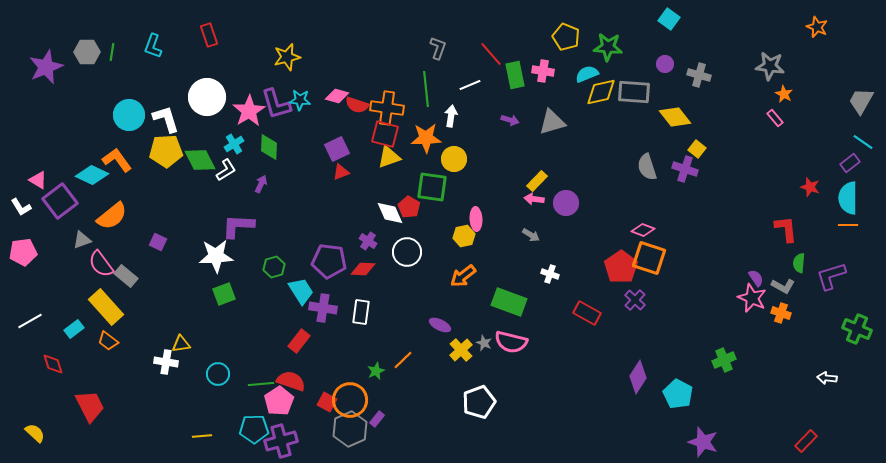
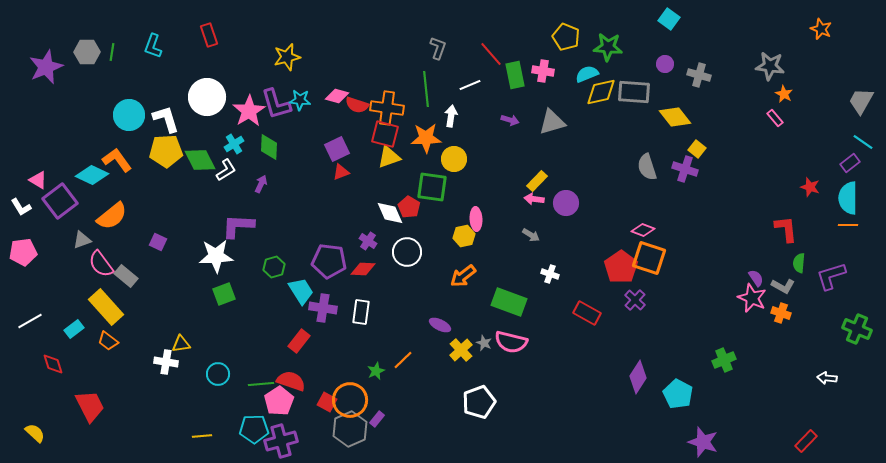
orange star at (817, 27): moved 4 px right, 2 px down
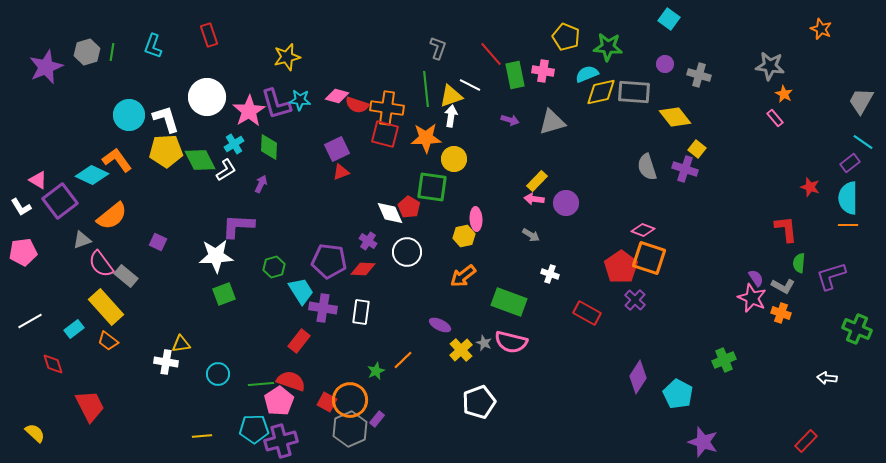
gray hexagon at (87, 52): rotated 15 degrees counterclockwise
white line at (470, 85): rotated 50 degrees clockwise
yellow triangle at (389, 157): moved 62 px right, 61 px up
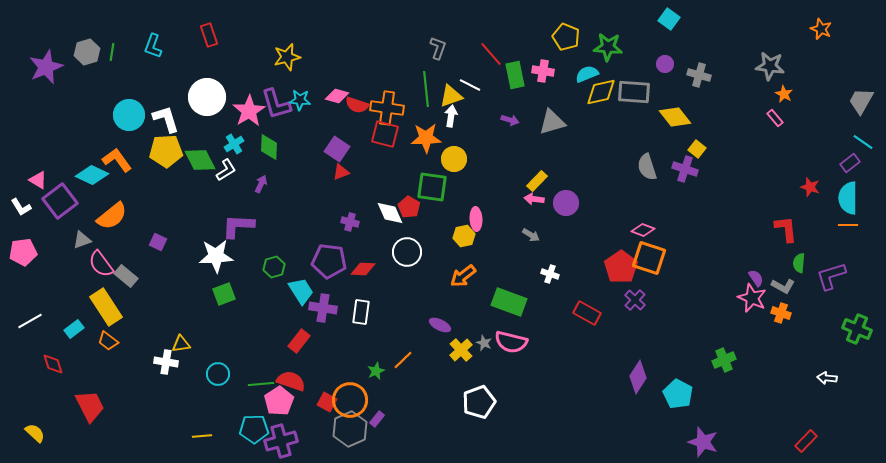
purple square at (337, 149): rotated 30 degrees counterclockwise
purple cross at (368, 241): moved 18 px left, 19 px up; rotated 18 degrees counterclockwise
yellow rectangle at (106, 307): rotated 9 degrees clockwise
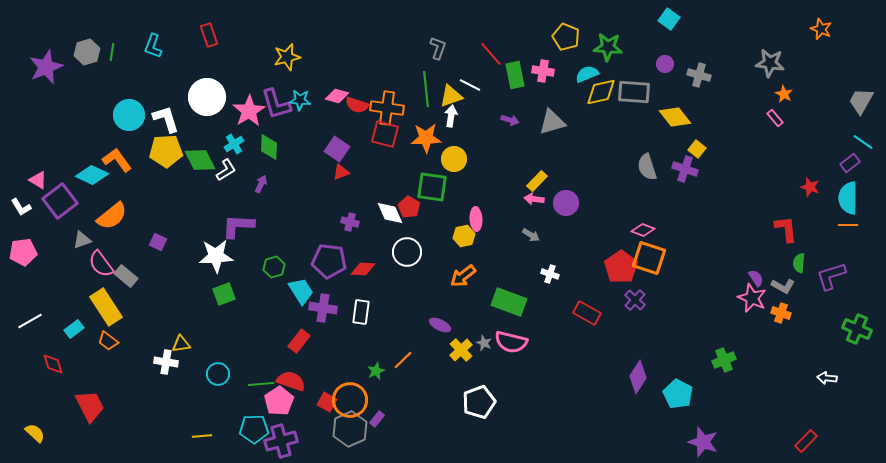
gray star at (770, 66): moved 3 px up
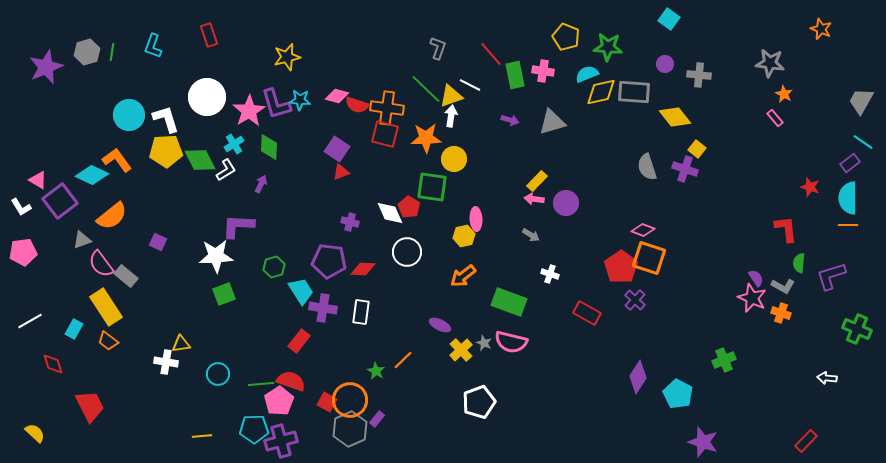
gray cross at (699, 75): rotated 10 degrees counterclockwise
green line at (426, 89): rotated 40 degrees counterclockwise
cyan rectangle at (74, 329): rotated 24 degrees counterclockwise
green star at (376, 371): rotated 18 degrees counterclockwise
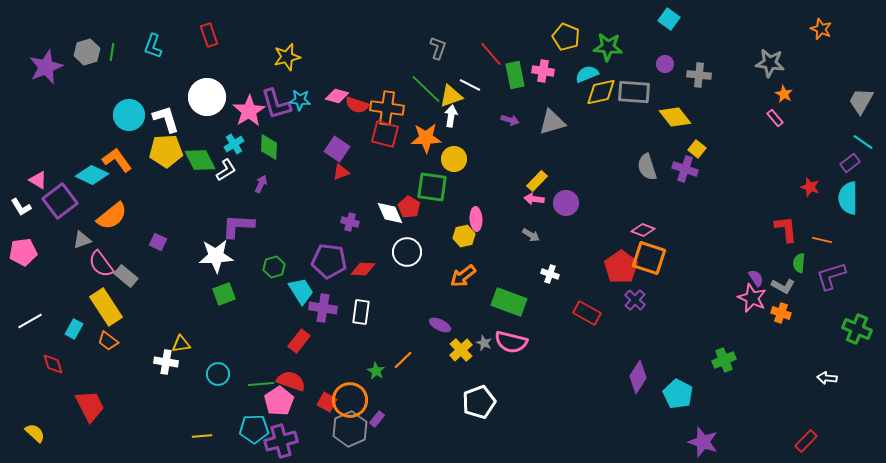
orange line at (848, 225): moved 26 px left, 15 px down; rotated 12 degrees clockwise
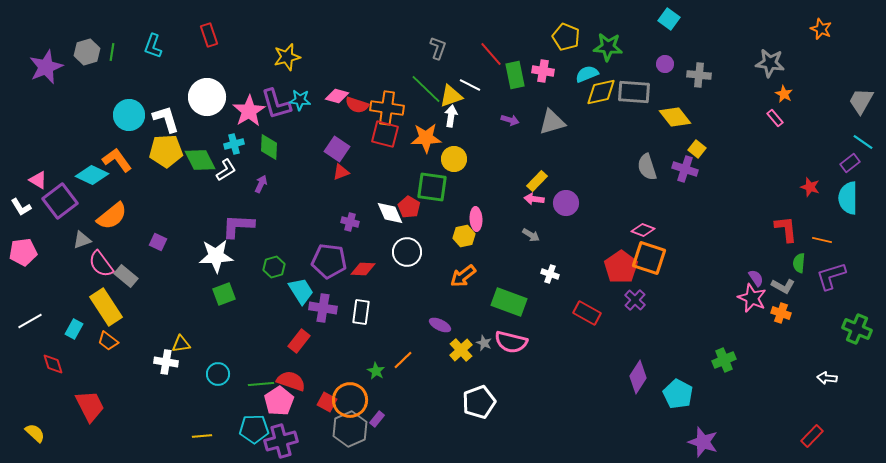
cyan cross at (234, 144): rotated 18 degrees clockwise
red rectangle at (806, 441): moved 6 px right, 5 px up
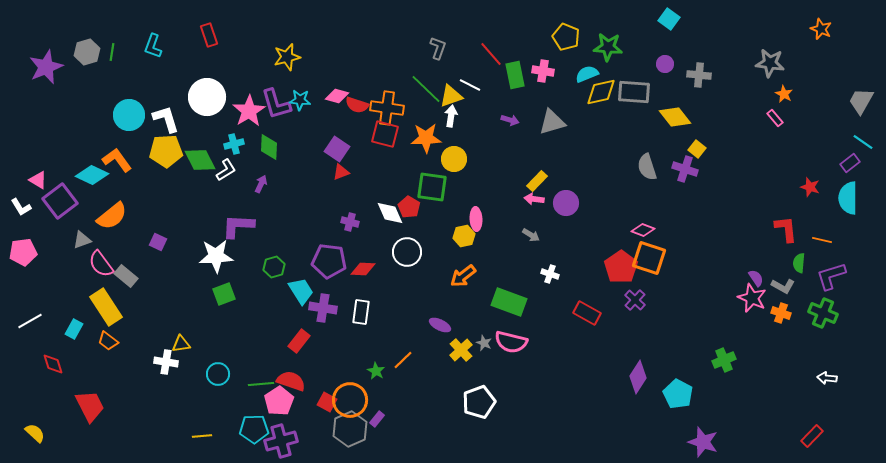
green cross at (857, 329): moved 34 px left, 16 px up
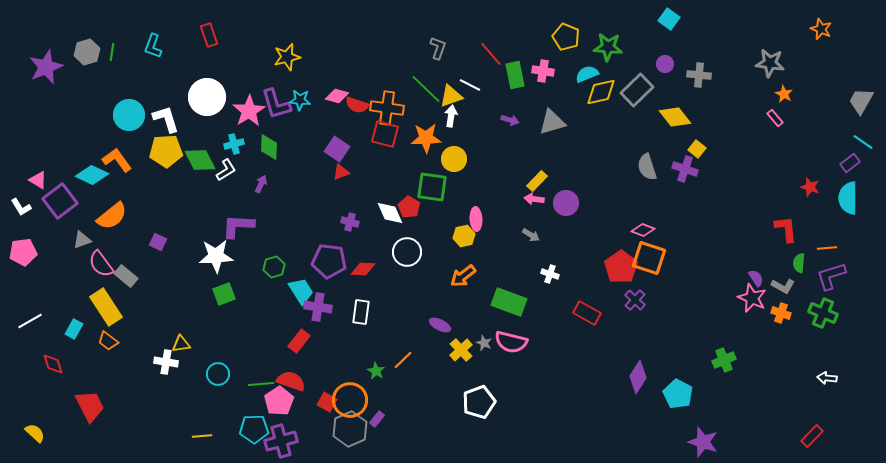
gray rectangle at (634, 92): moved 3 px right, 2 px up; rotated 48 degrees counterclockwise
orange line at (822, 240): moved 5 px right, 8 px down; rotated 18 degrees counterclockwise
purple cross at (323, 308): moved 5 px left, 1 px up
